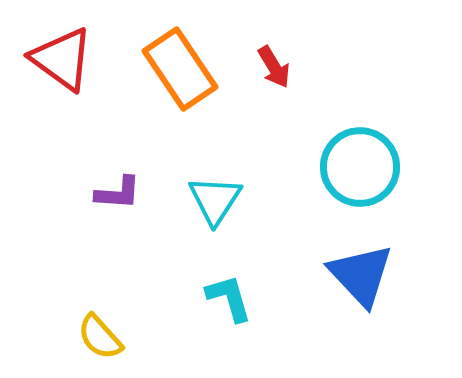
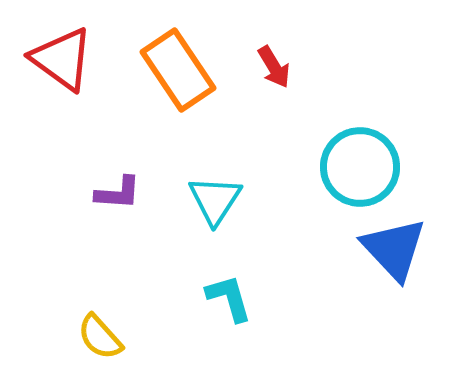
orange rectangle: moved 2 px left, 1 px down
blue triangle: moved 33 px right, 26 px up
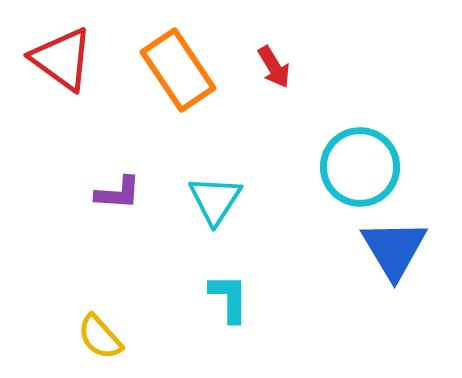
blue triangle: rotated 12 degrees clockwise
cyan L-shape: rotated 16 degrees clockwise
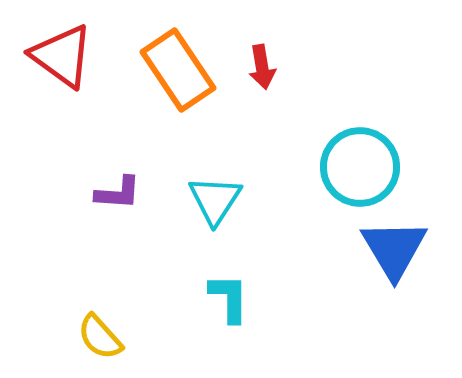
red triangle: moved 3 px up
red arrow: moved 12 px left; rotated 21 degrees clockwise
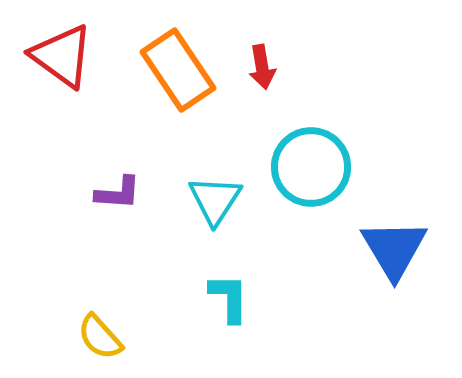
cyan circle: moved 49 px left
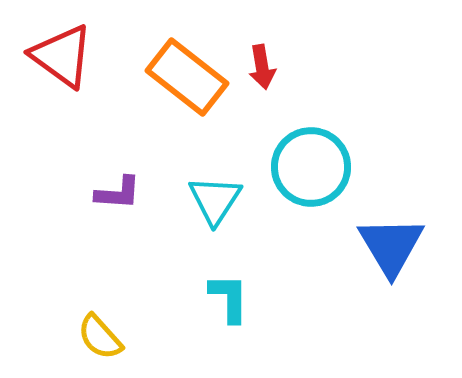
orange rectangle: moved 9 px right, 7 px down; rotated 18 degrees counterclockwise
blue triangle: moved 3 px left, 3 px up
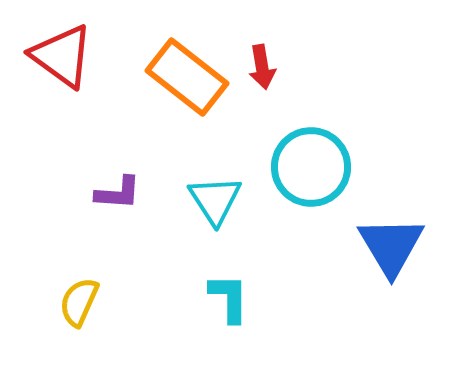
cyan triangle: rotated 6 degrees counterclockwise
yellow semicircle: moved 21 px left, 35 px up; rotated 66 degrees clockwise
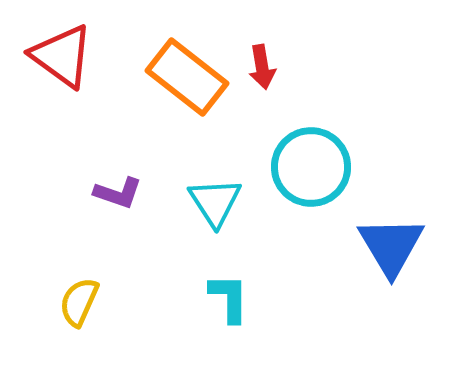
purple L-shape: rotated 15 degrees clockwise
cyan triangle: moved 2 px down
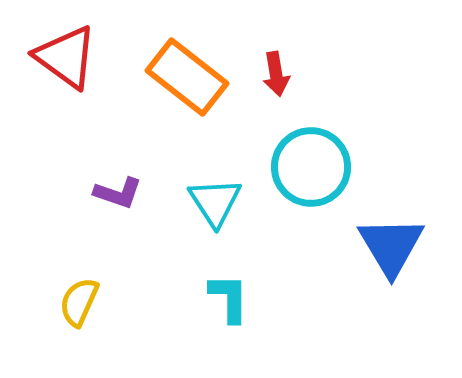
red triangle: moved 4 px right, 1 px down
red arrow: moved 14 px right, 7 px down
